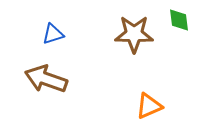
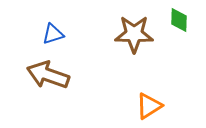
green diamond: rotated 10 degrees clockwise
brown arrow: moved 2 px right, 4 px up
orange triangle: rotated 8 degrees counterclockwise
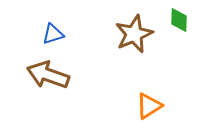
brown star: rotated 24 degrees counterclockwise
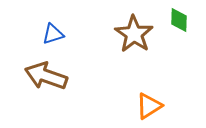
brown star: rotated 15 degrees counterclockwise
brown arrow: moved 2 px left, 1 px down
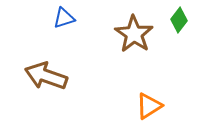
green diamond: rotated 35 degrees clockwise
blue triangle: moved 11 px right, 16 px up
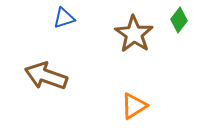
orange triangle: moved 15 px left
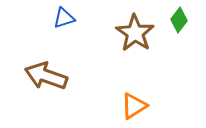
brown star: moved 1 px right, 1 px up
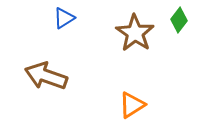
blue triangle: rotated 15 degrees counterclockwise
orange triangle: moved 2 px left, 1 px up
